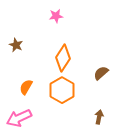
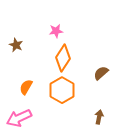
pink star: moved 15 px down
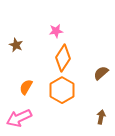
brown arrow: moved 2 px right
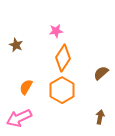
brown arrow: moved 1 px left
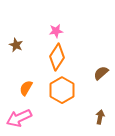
orange diamond: moved 6 px left, 1 px up
orange semicircle: moved 1 px down
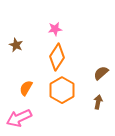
pink star: moved 1 px left, 2 px up
brown arrow: moved 2 px left, 15 px up
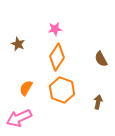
brown star: moved 2 px right, 1 px up
brown semicircle: moved 14 px up; rotated 77 degrees counterclockwise
orange hexagon: rotated 10 degrees counterclockwise
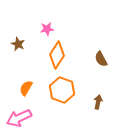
pink star: moved 8 px left
orange diamond: moved 2 px up
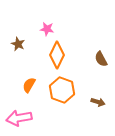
pink star: rotated 16 degrees clockwise
orange diamond: rotated 8 degrees counterclockwise
orange semicircle: moved 3 px right, 3 px up
brown arrow: rotated 96 degrees clockwise
pink arrow: rotated 15 degrees clockwise
